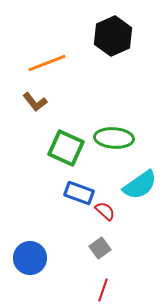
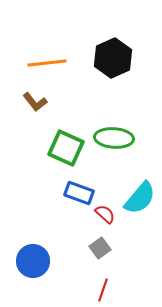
black hexagon: moved 22 px down
orange line: rotated 15 degrees clockwise
cyan semicircle: moved 13 px down; rotated 15 degrees counterclockwise
red semicircle: moved 3 px down
blue circle: moved 3 px right, 3 px down
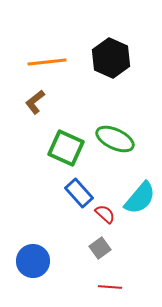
black hexagon: moved 2 px left; rotated 12 degrees counterclockwise
orange line: moved 1 px up
brown L-shape: rotated 90 degrees clockwise
green ellipse: moved 1 px right, 1 px down; rotated 21 degrees clockwise
blue rectangle: rotated 28 degrees clockwise
red line: moved 7 px right, 3 px up; rotated 75 degrees clockwise
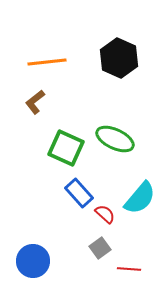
black hexagon: moved 8 px right
red line: moved 19 px right, 18 px up
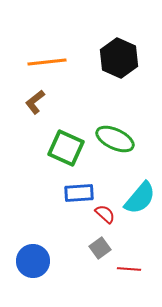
blue rectangle: rotated 52 degrees counterclockwise
